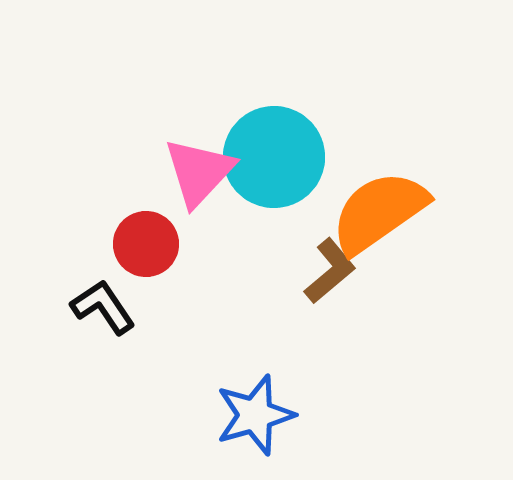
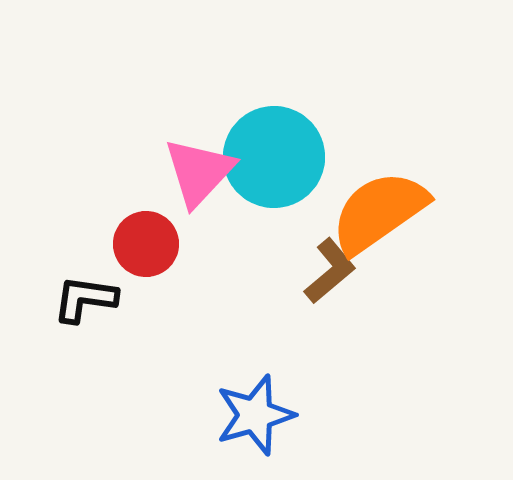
black L-shape: moved 18 px left, 8 px up; rotated 48 degrees counterclockwise
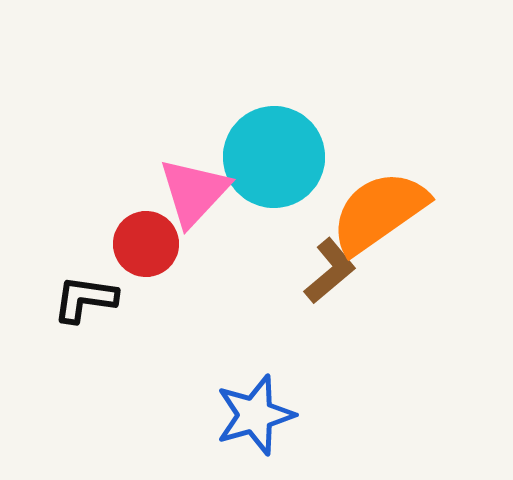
pink triangle: moved 5 px left, 20 px down
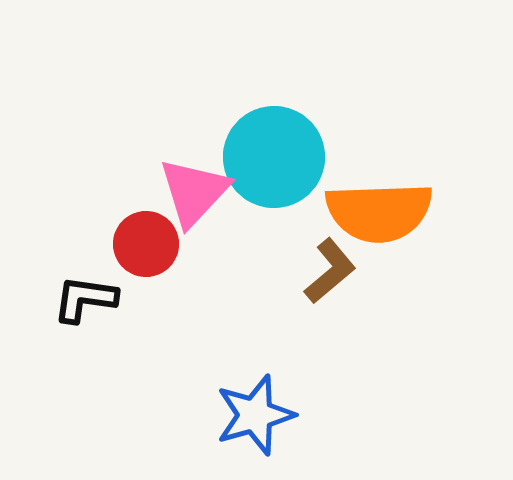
orange semicircle: rotated 147 degrees counterclockwise
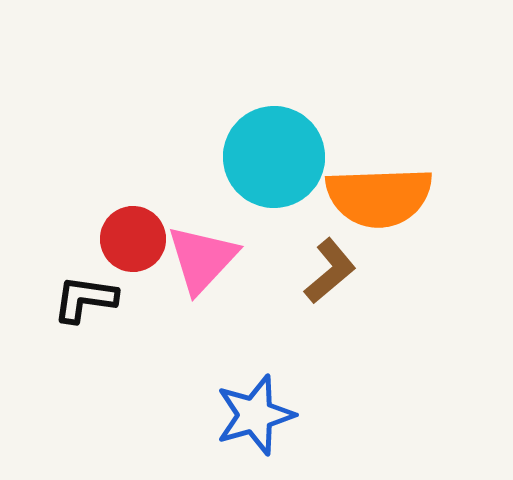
pink triangle: moved 8 px right, 67 px down
orange semicircle: moved 15 px up
red circle: moved 13 px left, 5 px up
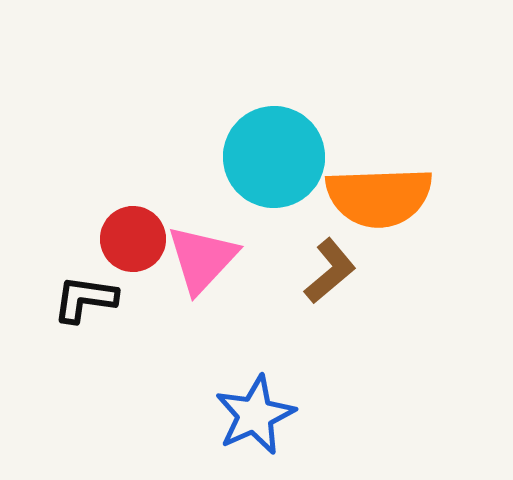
blue star: rotated 8 degrees counterclockwise
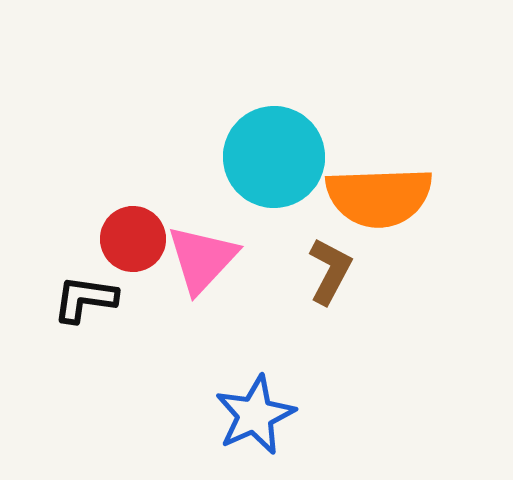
brown L-shape: rotated 22 degrees counterclockwise
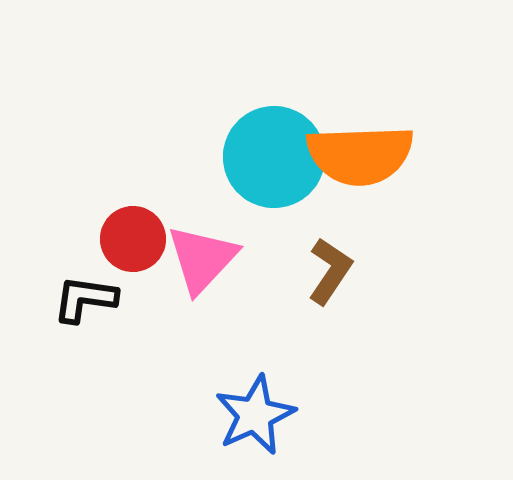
orange semicircle: moved 19 px left, 42 px up
brown L-shape: rotated 6 degrees clockwise
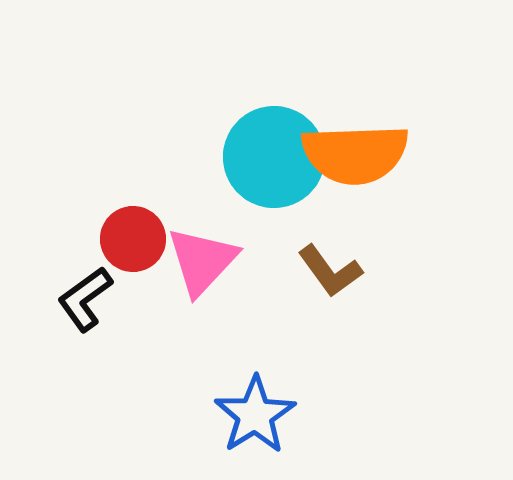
orange semicircle: moved 5 px left, 1 px up
pink triangle: moved 2 px down
brown L-shape: rotated 110 degrees clockwise
black L-shape: rotated 44 degrees counterclockwise
blue star: rotated 8 degrees counterclockwise
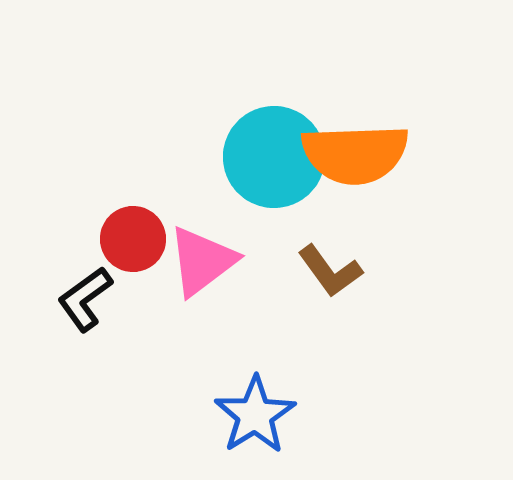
pink triangle: rotated 10 degrees clockwise
